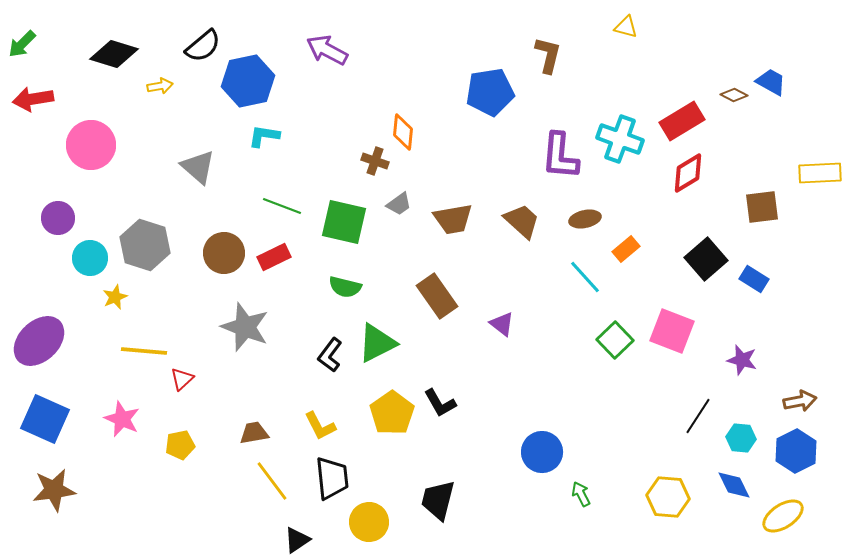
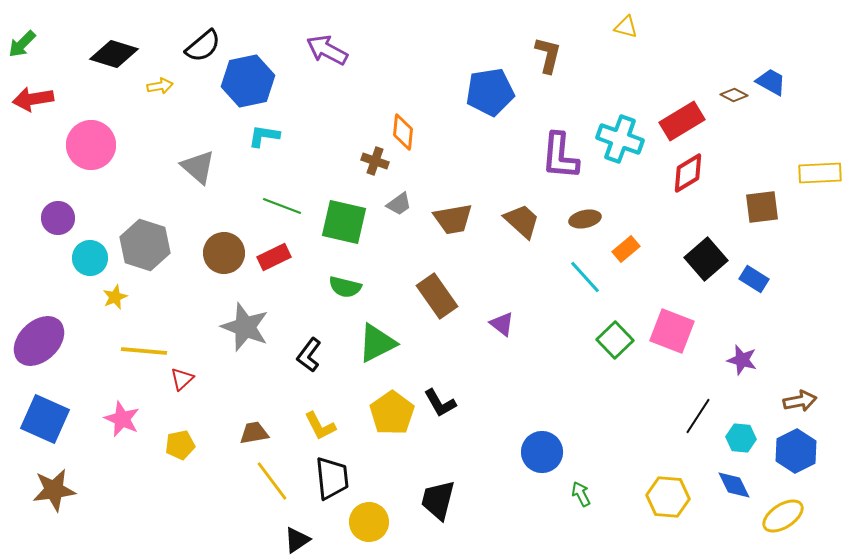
black L-shape at (330, 355): moved 21 px left
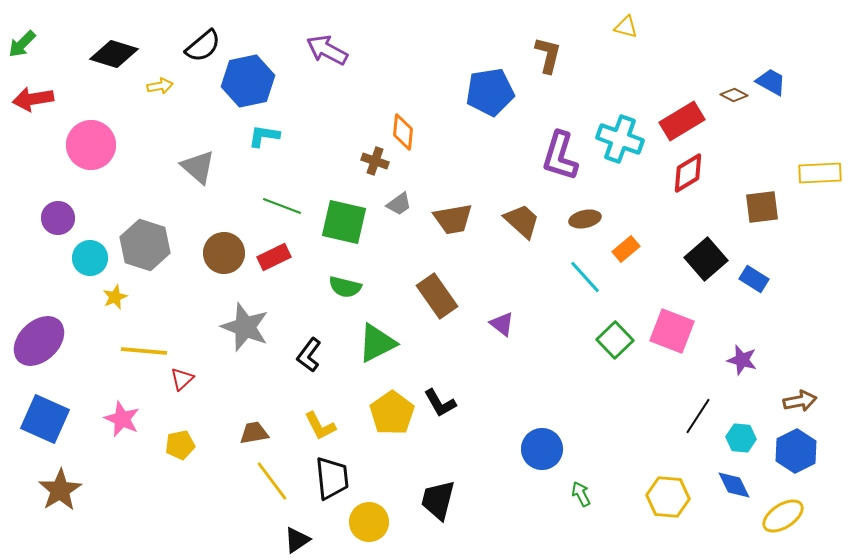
purple L-shape at (560, 156): rotated 12 degrees clockwise
blue circle at (542, 452): moved 3 px up
brown star at (54, 490): moved 6 px right; rotated 24 degrees counterclockwise
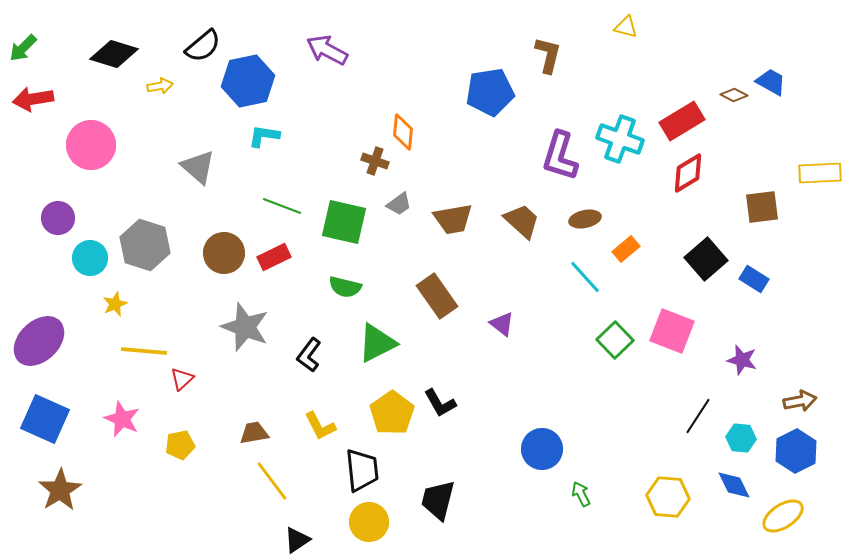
green arrow at (22, 44): moved 1 px right, 4 px down
yellow star at (115, 297): moved 7 px down
black trapezoid at (332, 478): moved 30 px right, 8 px up
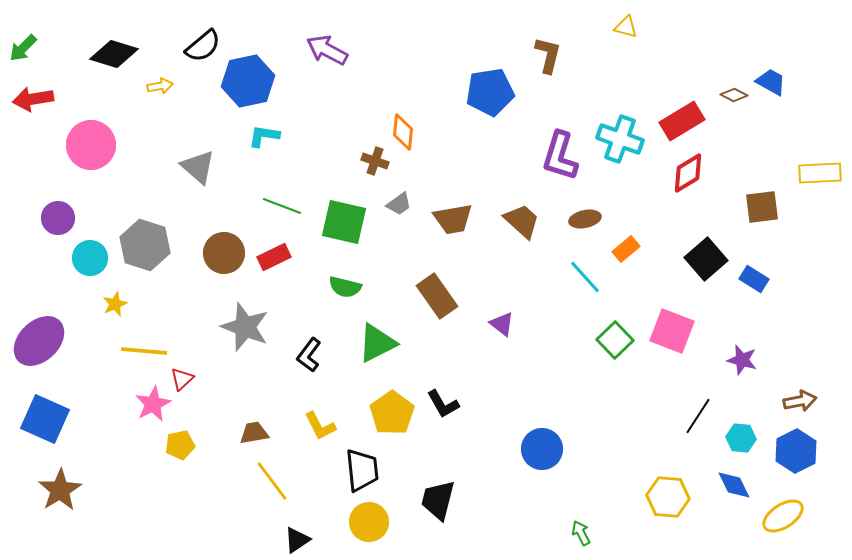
black L-shape at (440, 403): moved 3 px right, 1 px down
pink star at (122, 419): moved 31 px right, 15 px up; rotated 21 degrees clockwise
green arrow at (581, 494): moved 39 px down
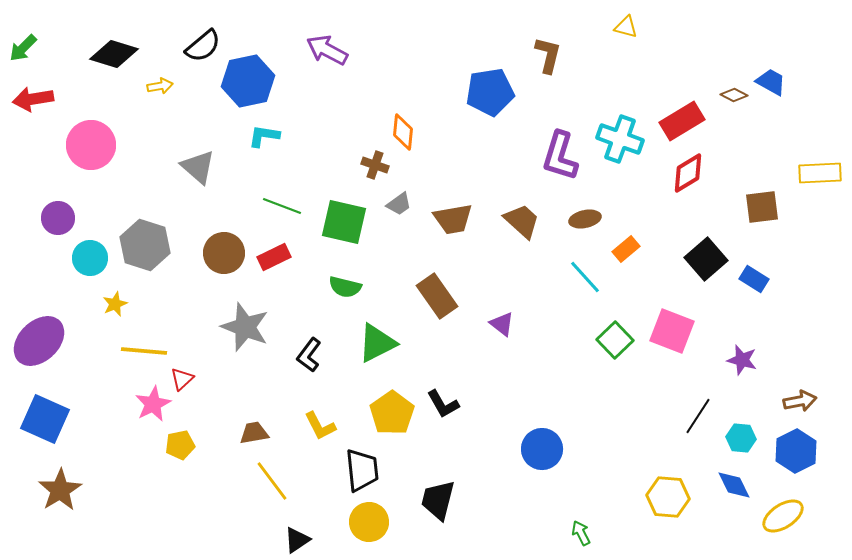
brown cross at (375, 161): moved 4 px down
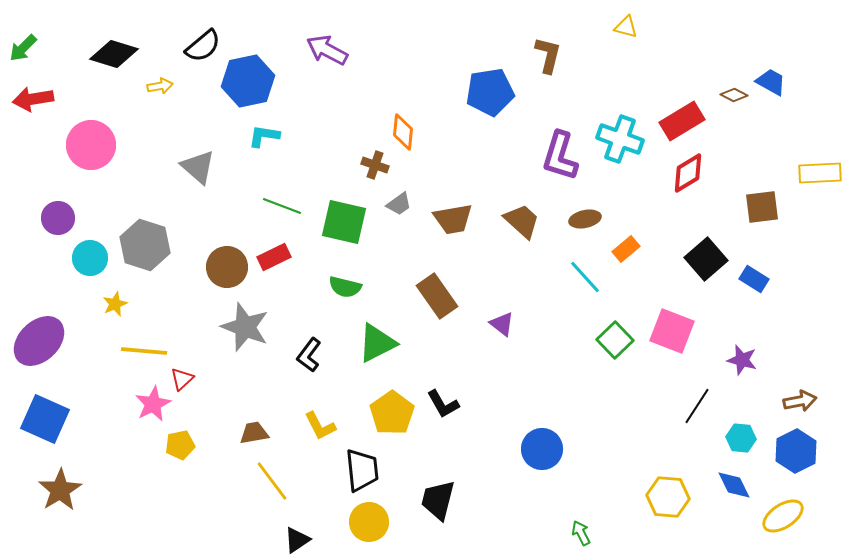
brown circle at (224, 253): moved 3 px right, 14 px down
black line at (698, 416): moved 1 px left, 10 px up
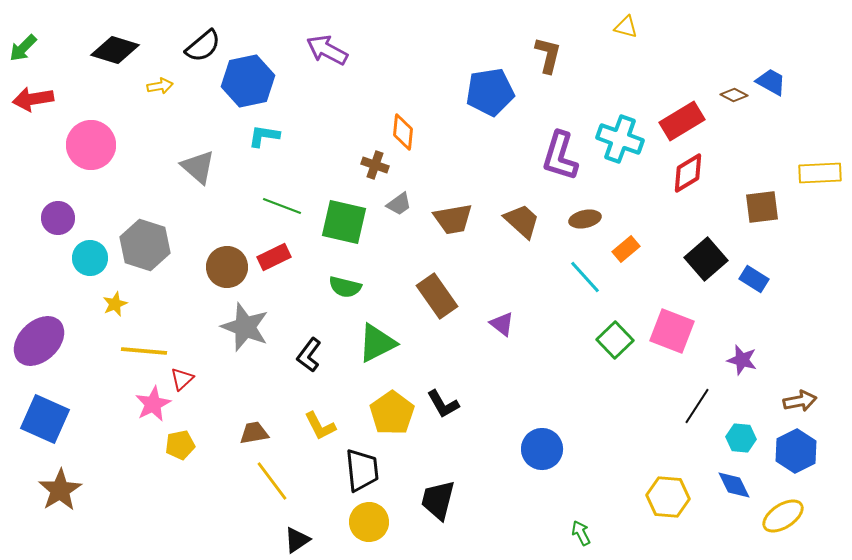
black diamond at (114, 54): moved 1 px right, 4 px up
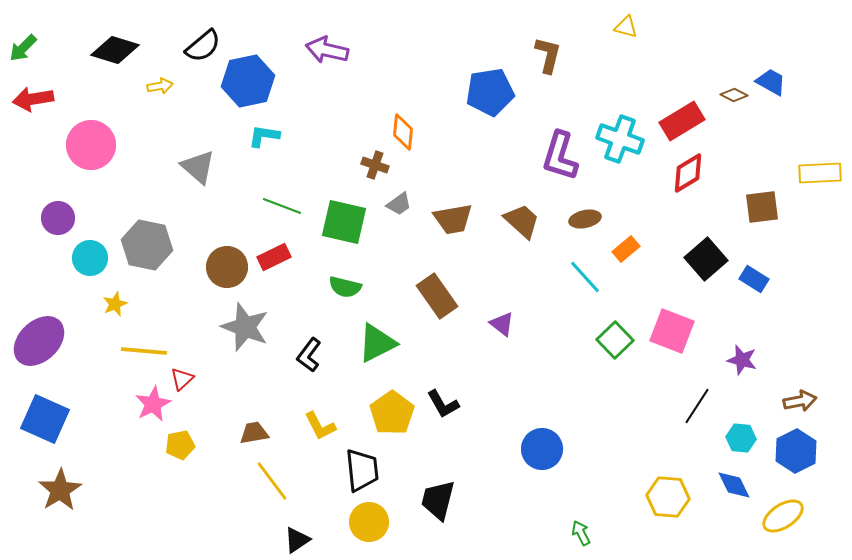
purple arrow at (327, 50): rotated 15 degrees counterclockwise
gray hexagon at (145, 245): moved 2 px right; rotated 6 degrees counterclockwise
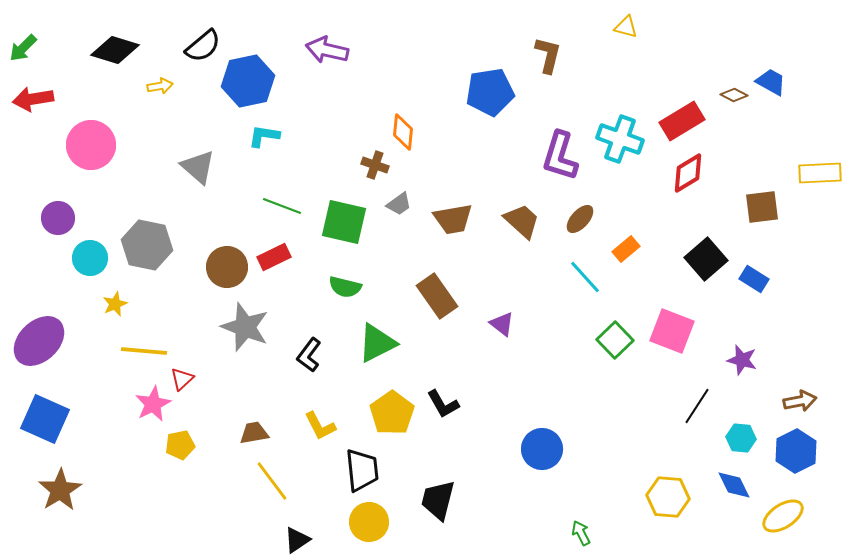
brown ellipse at (585, 219): moved 5 px left; rotated 36 degrees counterclockwise
